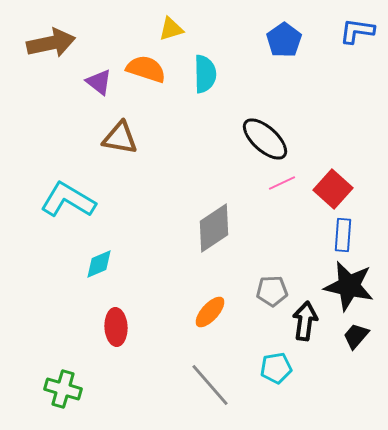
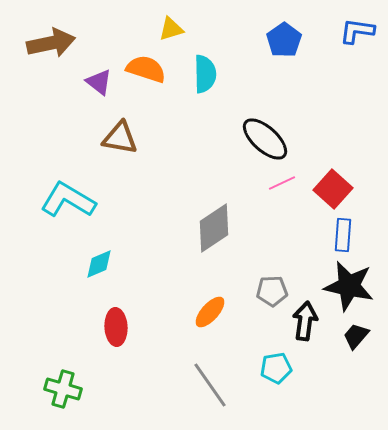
gray line: rotated 6 degrees clockwise
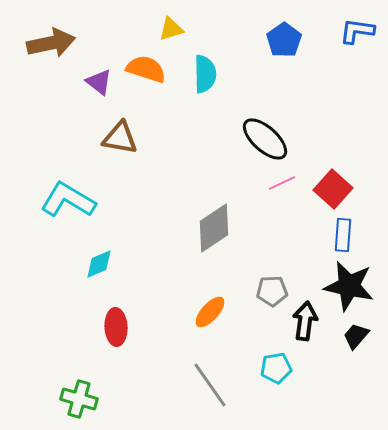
green cross: moved 16 px right, 10 px down
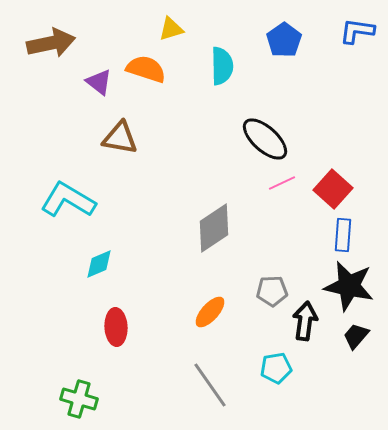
cyan semicircle: moved 17 px right, 8 px up
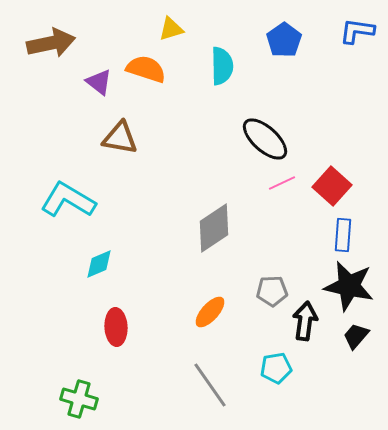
red square: moved 1 px left, 3 px up
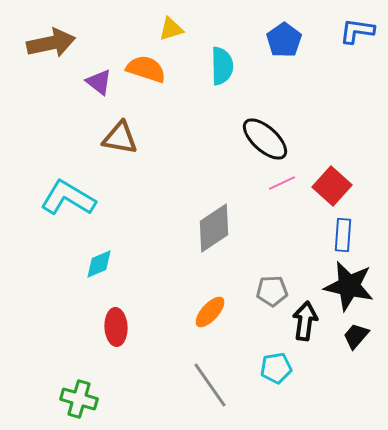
cyan L-shape: moved 2 px up
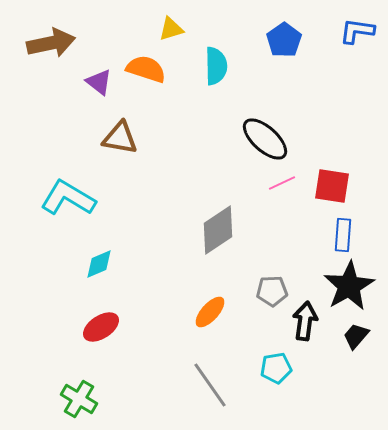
cyan semicircle: moved 6 px left
red square: rotated 33 degrees counterclockwise
gray diamond: moved 4 px right, 2 px down
black star: rotated 30 degrees clockwise
red ellipse: moved 15 px left; rotated 60 degrees clockwise
green cross: rotated 15 degrees clockwise
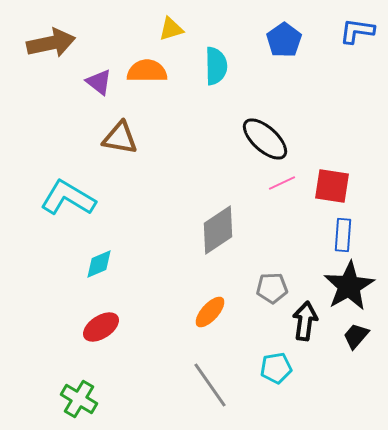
orange semicircle: moved 1 px right, 2 px down; rotated 18 degrees counterclockwise
gray pentagon: moved 3 px up
